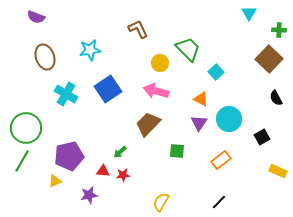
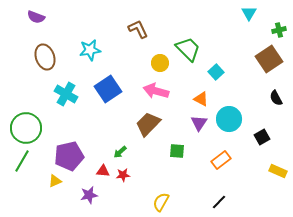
green cross: rotated 16 degrees counterclockwise
brown square: rotated 12 degrees clockwise
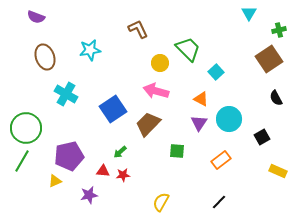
blue square: moved 5 px right, 20 px down
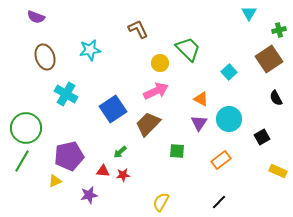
cyan square: moved 13 px right
pink arrow: rotated 140 degrees clockwise
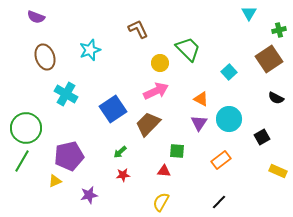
cyan star: rotated 10 degrees counterclockwise
black semicircle: rotated 35 degrees counterclockwise
red triangle: moved 61 px right
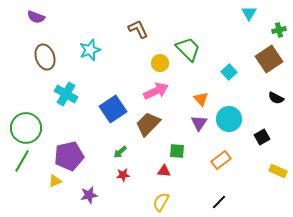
orange triangle: rotated 21 degrees clockwise
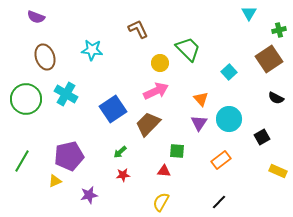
cyan star: moved 2 px right; rotated 25 degrees clockwise
green circle: moved 29 px up
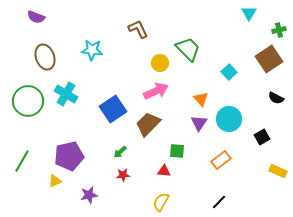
green circle: moved 2 px right, 2 px down
